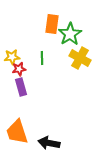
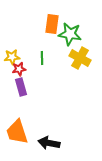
green star: rotated 30 degrees counterclockwise
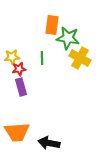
orange rectangle: moved 1 px down
green star: moved 2 px left, 4 px down
orange trapezoid: rotated 76 degrees counterclockwise
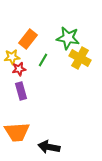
orange rectangle: moved 24 px left, 14 px down; rotated 30 degrees clockwise
green line: moved 1 px right, 2 px down; rotated 32 degrees clockwise
purple rectangle: moved 4 px down
black arrow: moved 4 px down
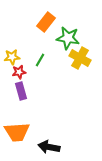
orange rectangle: moved 18 px right, 17 px up
green line: moved 3 px left
red star: moved 3 px down
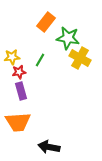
orange trapezoid: moved 1 px right, 10 px up
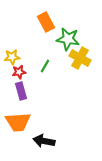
orange rectangle: rotated 66 degrees counterclockwise
green star: moved 1 px down
green line: moved 5 px right, 6 px down
black arrow: moved 5 px left, 6 px up
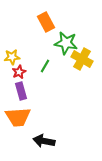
green star: moved 2 px left, 4 px down
yellow cross: moved 2 px right, 1 px down
red star: rotated 16 degrees counterclockwise
orange trapezoid: moved 5 px up
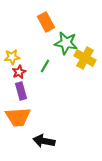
yellow cross: moved 3 px right, 1 px up
